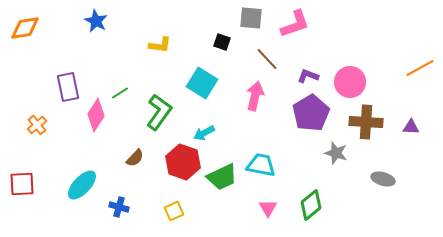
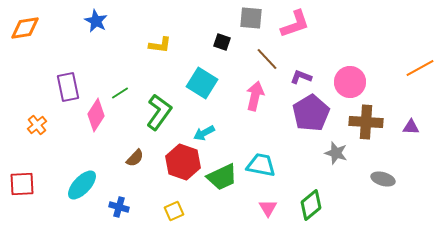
purple L-shape: moved 7 px left, 1 px down
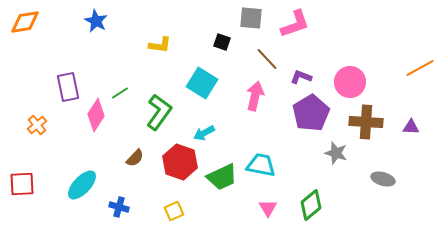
orange diamond: moved 6 px up
red hexagon: moved 3 px left
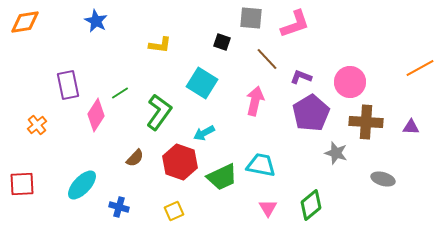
purple rectangle: moved 2 px up
pink arrow: moved 5 px down
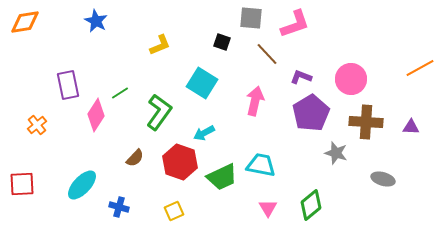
yellow L-shape: rotated 30 degrees counterclockwise
brown line: moved 5 px up
pink circle: moved 1 px right, 3 px up
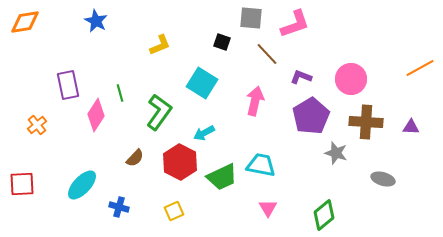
green line: rotated 72 degrees counterclockwise
purple pentagon: moved 3 px down
red hexagon: rotated 8 degrees clockwise
green diamond: moved 13 px right, 10 px down
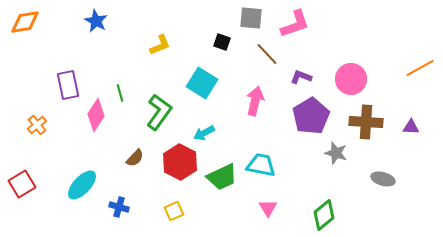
red square: rotated 28 degrees counterclockwise
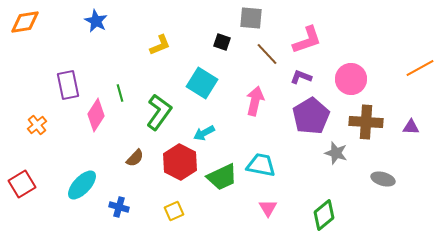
pink L-shape: moved 12 px right, 16 px down
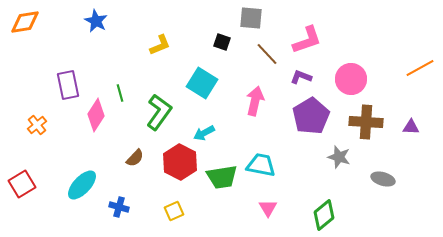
gray star: moved 3 px right, 4 px down
green trapezoid: rotated 16 degrees clockwise
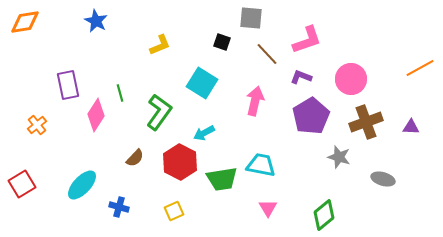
brown cross: rotated 24 degrees counterclockwise
green trapezoid: moved 2 px down
